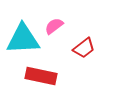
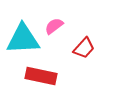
red trapezoid: rotated 10 degrees counterclockwise
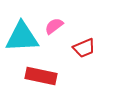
cyan triangle: moved 1 px left, 2 px up
red trapezoid: rotated 25 degrees clockwise
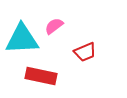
cyan triangle: moved 2 px down
red trapezoid: moved 1 px right, 4 px down
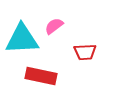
red trapezoid: rotated 20 degrees clockwise
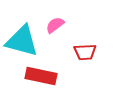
pink semicircle: moved 1 px right, 1 px up
cyan triangle: moved 2 px down; rotated 18 degrees clockwise
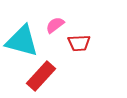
red trapezoid: moved 6 px left, 9 px up
red rectangle: rotated 60 degrees counterclockwise
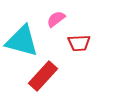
pink semicircle: moved 1 px right, 6 px up
red rectangle: moved 2 px right
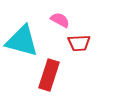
pink semicircle: moved 4 px right, 1 px down; rotated 66 degrees clockwise
red rectangle: moved 6 px right, 1 px up; rotated 24 degrees counterclockwise
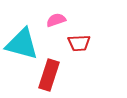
pink semicircle: moved 4 px left; rotated 48 degrees counterclockwise
cyan triangle: moved 3 px down
